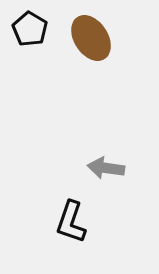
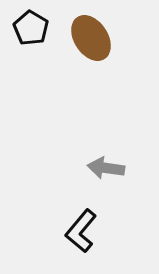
black pentagon: moved 1 px right, 1 px up
black L-shape: moved 10 px right, 9 px down; rotated 21 degrees clockwise
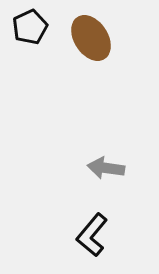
black pentagon: moved 1 px left, 1 px up; rotated 16 degrees clockwise
black L-shape: moved 11 px right, 4 px down
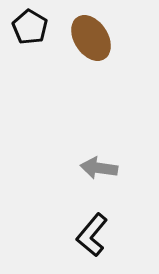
black pentagon: rotated 16 degrees counterclockwise
gray arrow: moved 7 px left
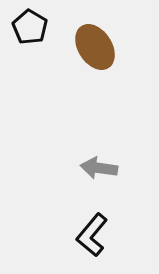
brown ellipse: moved 4 px right, 9 px down
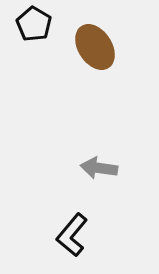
black pentagon: moved 4 px right, 3 px up
black L-shape: moved 20 px left
